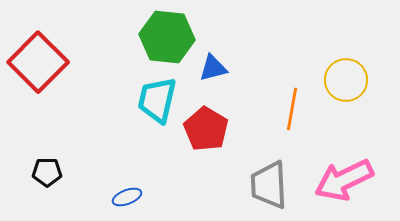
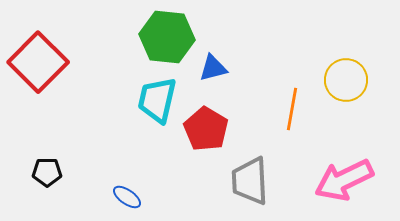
gray trapezoid: moved 19 px left, 4 px up
blue ellipse: rotated 56 degrees clockwise
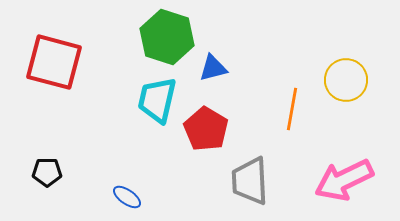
green hexagon: rotated 12 degrees clockwise
red square: moved 16 px right; rotated 30 degrees counterclockwise
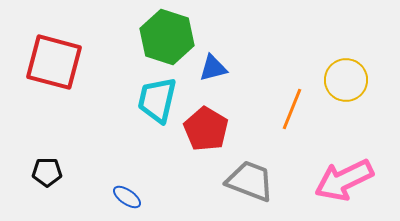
orange line: rotated 12 degrees clockwise
gray trapezoid: rotated 114 degrees clockwise
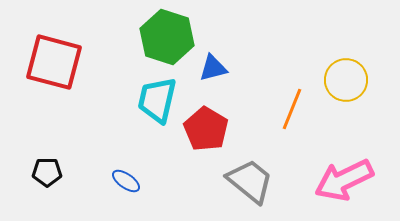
gray trapezoid: rotated 18 degrees clockwise
blue ellipse: moved 1 px left, 16 px up
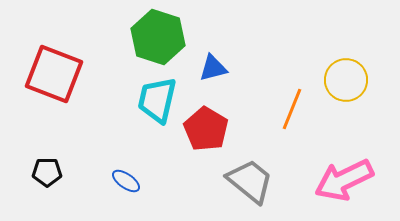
green hexagon: moved 9 px left
red square: moved 12 px down; rotated 6 degrees clockwise
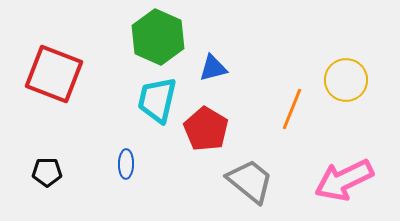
green hexagon: rotated 6 degrees clockwise
blue ellipse: moved 17 px up; rotated 56 degrees clockwise
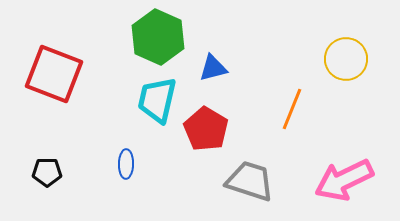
yellow circle: moved 21 px up
gray trapezoid: rotated 21 degrees counterclockwise
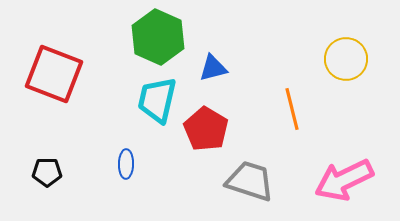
orange line: rotated 36 degrees counterclockwise
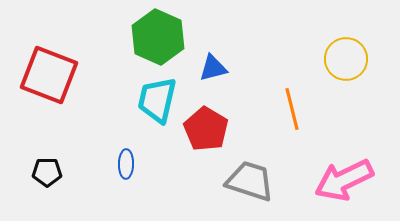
red square: moved 5 px left, 1 px down
